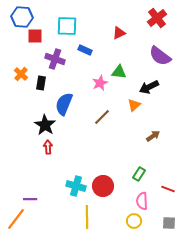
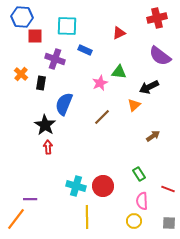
red cross: rotated 24 degrees clockwise
green rectangle: rotated 64 degrees counterclockwise
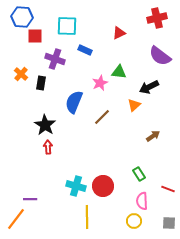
blue semicircle: moved 10 px right, 2 px up
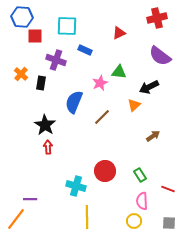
purple cross: moved 1 px right, 1 px down
green rectangle: moved 1 px right, 1 px down
red circle: moved 2 px right, 15 px up
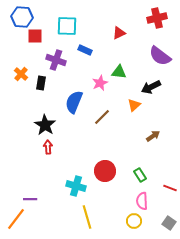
black arrow: moved 2 px right
red line: moved 2 px right, 1 px up
yellow line: rotated 15 degrees counterclockwise
gray square: rotated 32 degrees clockwise
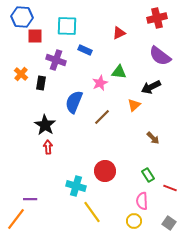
brown arrow: moved 2 px down; rotated 80 degrees clockwise
green rectangle: moved 8 px right
yellow line: moved 5 px right, 5 px up; rotated 20 degrees counterclockwise
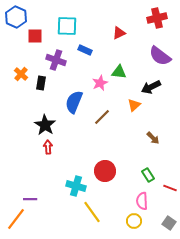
blue hexagon: moved 6 px left; rotated 20 degrees clockwise
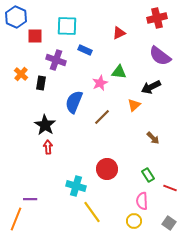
red circle: moved 2 px right, 2 px up
orange line: rotated 15 degrees counterclockwise
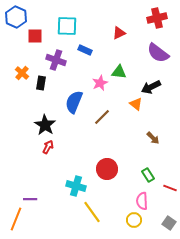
purple semicircle: moved 2 px left, 3 px up
orange cross: moved 1 px right, 1 px up
orange triangle: moved 2 px right, 1 px up; rotated 40 degrees counterclockwise
red arrow: rotated 32 degrees clockwise
yellow circle: moved 1 px up
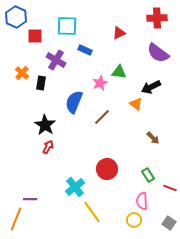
red cross: rotated 12 degrees clockwise
purple cross: rotated 12 degrees clockwise
cyan cross: moved 1 px left, 1 px down; rotated 36 degrees clockwise
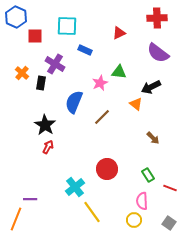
purple cross: moved 1 px left, 4 px down
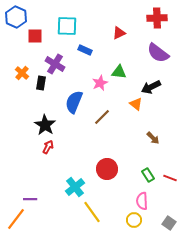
red line: moved 10 px up
orange line: rotated 15 degrees clockwise
